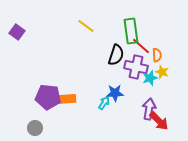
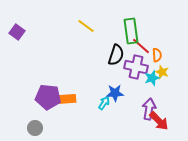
cyan star: moved 2 px right
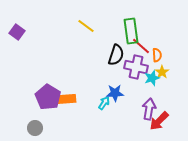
yellow star: rotated 16 degrees clockwise
purple pentagon: rotated 25 degrees clockwise
red arrow: rotated 90 degrees clockwise
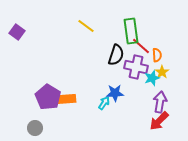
purple arrow: moved 11 px right, 7 px up
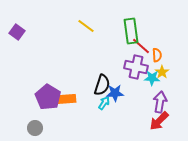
black semicircle: moved 14 px left, 30 px down
cyan star: rotated 21 degrees clockwise
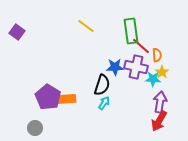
cyan star: moved 1 px right, 1 px down
blue star: moved 26 px up
red arrow: rotated 15 degrees counterclockwise
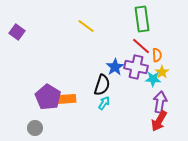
green rectangle: moved 11 px right, 12 px up
blue star: rotated 30 degrees counterclockwise
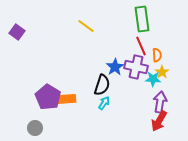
red line: rotated 24 degrees clockwise
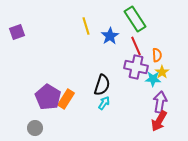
green rectangle: moved 7 px left; rotated 25 degrees counterclockwise
yellow line: rotated 36 degrees clockwise
purple square: rotated 35 degrees clockwise
red line: moved 5 px left
blue star: moved 5 px left, 31 px up
orange rectangle: rotated 54 degrees counterclockwise
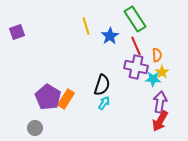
red arrow: moved 1 px right
